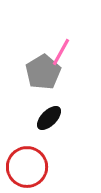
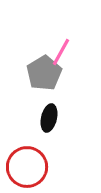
gray pentagon: moved 1 px right, 1 px down
black ellipse: rotated 32 degrees counterclockwise
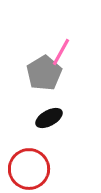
black ellipse: rotated 48 degrees clockwise
red circle: moved 2 px right, 2 px down
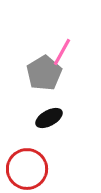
pink line: moved 1 px right
red circle: moved 2 px left
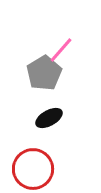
pink line: moved 1 px left, 2 px up; rotated 12 degrees clockwise
red circle: moved 6 px right
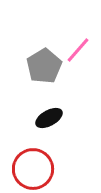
pink line: moved 17 px right
gray pentagon: moved 7 px up
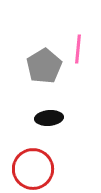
pink line: moved 1 px up; rotated 36 degrees counterclockwise
black ellipse: rotated 24 degrees clockwise
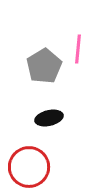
black ellipse: rotated 8 degrees counterclockwise
red circle: moved 4 px left, 2 px up
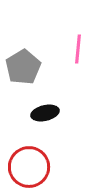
gray pentagon: moved 21 px left, 1 px down
black ellipse: moved 4 px left, 5 px up
